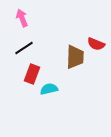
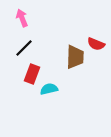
black line: rotated 12 degrees counterclockwise
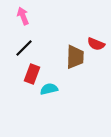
pink arrow: moved 1 px right, 2 px up
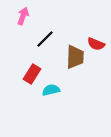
pink arrow: rotated 42 degrees clockwise
black line: moved 21 px right, 9 px up
red rectangle: rotated 12 degrees clockwise
cyan semicircle: moved 2 px right, 1 px down
